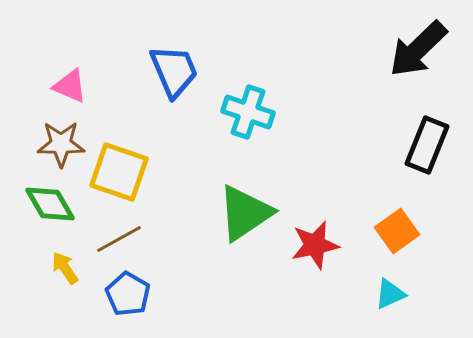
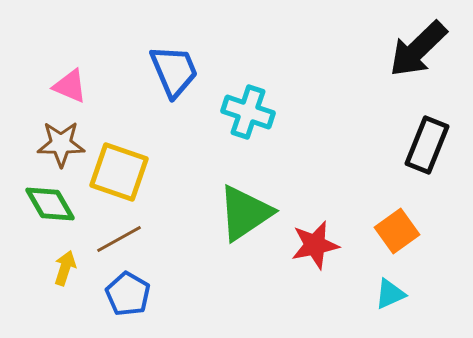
yellow arrow: rotated 52 degrees clockwise
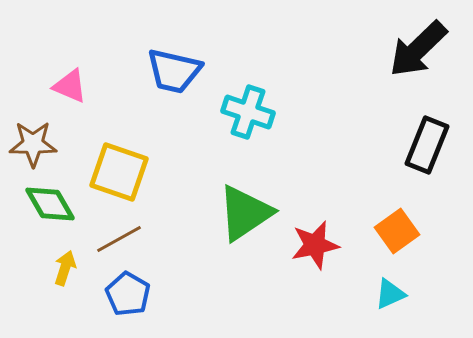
blue trapezoid: rotated 126 degrees clockwise
brown star: moved 28 px left
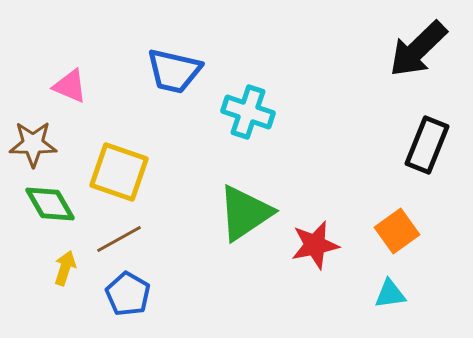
cyan triangle: rotated 16 degrees clockwise
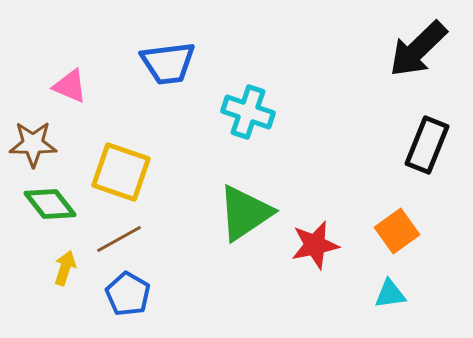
blue trapezoid: moved 6 px left, 8 px up; rotated 20 degrees counterclockwise
yellow square: moved 2 px right
green diamond: rotated 8 degrees counterclockwise
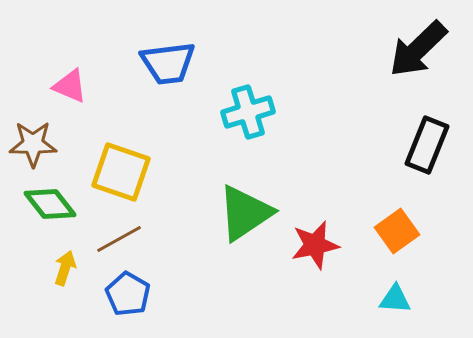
cyan cross: rotated 36 degrees counterclockwise
cyan triangle: moved 5 px right, 5 px down; rotated 12 degrees clockwise
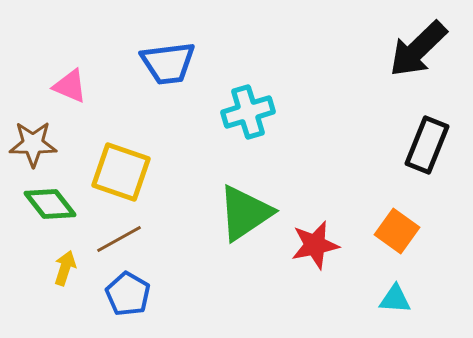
orange square: rotated 18 degrees counterclockwise
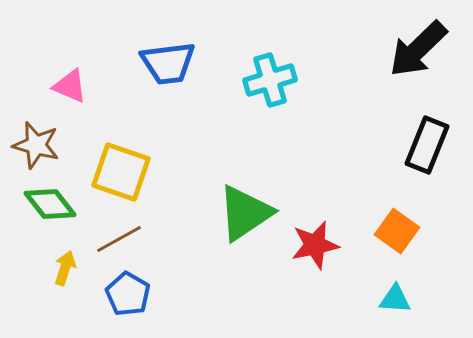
cyan cross: moved 22 px right, 32 px up
brown star: moved 3 px right, 1 px down; rotated 15 degrees clockwise
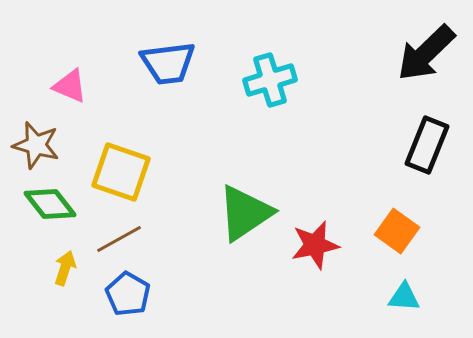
black arrow: moved 8 px right, 4 px down
cyan triangle: moved 9 px right, 2 px up
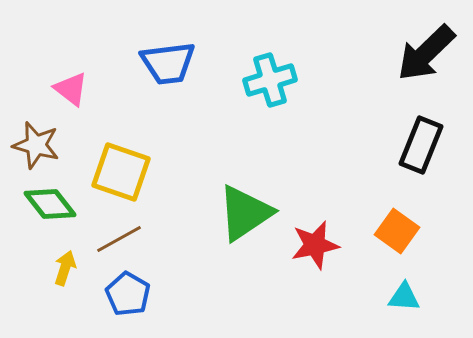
pink triangle: moved 1 px right, 3 px down; rotated 15 degrees clockwise
black rectangle: moved 6 px left
